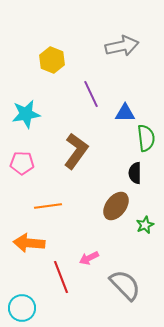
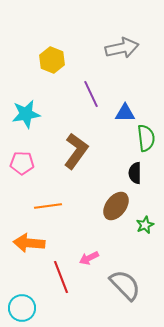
gray arrow: moved 2 px down
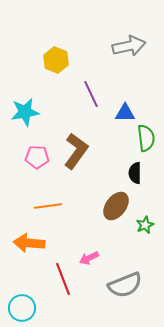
gray arrow: moved 7 px right, 2 px up
yellow hexagon: moved 4 px right
cyan star: moved 1 px left, 2 px up
pink pentagon: moved 15 px right, 6 px up
red line: moved 2 px right, 2 px down
gray semicircle: rotated 112 degrees clockwise
